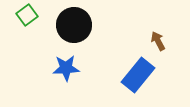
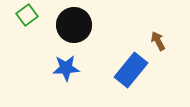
blue rectangle: moved 7 px left, 5 px up
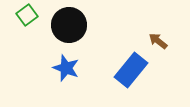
black circle: moved 5 px left
brown arrow: rotated 24 degrees counterclockwise
blue star: rotated 24 degrees clockwise
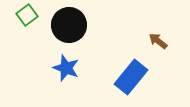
blue rectangle: moved 7 px down
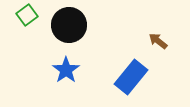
blue star: moved 2 px down; rotated 16 degrees clockwise
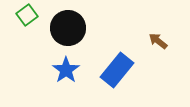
black circle: moved 1 px left, 3 px down
blue rectangle: moved 14 px left, 7 px up
